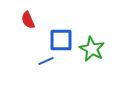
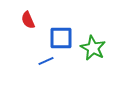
blue square: moved 2 px up
green star: moved 1 px right, 1 px up
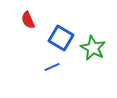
blue square: rotated 30 degrees clockwise
blue line: moved 6 px right, 6 px down
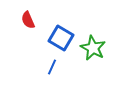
blue line: rotated 42 degrees counterclockwise
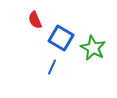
red semicircle: moved 7 px right
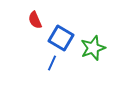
green star: rotated 25 degrees clockwise
blue line: moved 4 px up
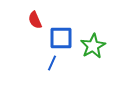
blue square: rotated 30 degrees counterclockwise
green star: moved 2 px up; rotated 10 degrees counterclockwise
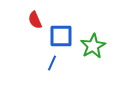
blue square: moved 2 px up
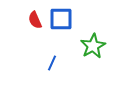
blue square: moved 17 px up
